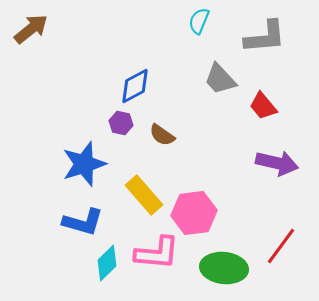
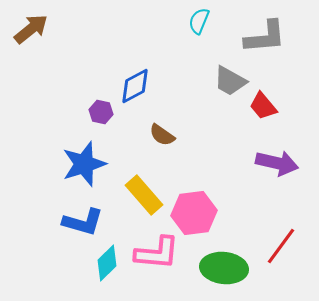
gray trapezoid: moved 10 px right, 2 px down; rotated 18 degrees counterclockwise
purple hexagon: moved 20 px left, 11 px up
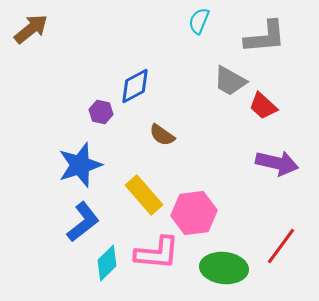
red trapezoid: rotated 8 degrees counterclockwise
blue star: moved 4 px left, 1 px down
blue L-shape: rotated 54 degrees counterclockwise
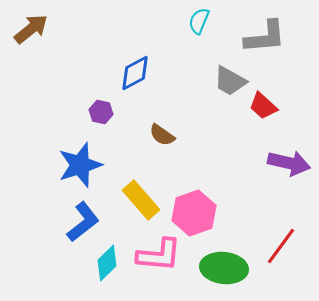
blue diamond: moved 13 px up
purple arrow: moved 12 px right
yellow rectangle: moved 3 px left, 5 px down
pink hexagon: rotated 12 degrees counterclockwise
pink L-shape: moved 2 px right, 2 px down
